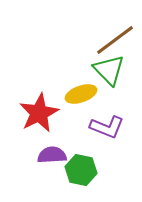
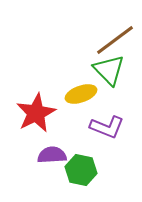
red star: moved 3 px left
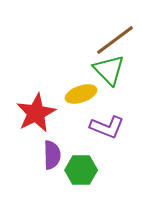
purple semicircle: rotated 92 degrees clockwise
green hexagon: rotated 12 degrees counterclockwise
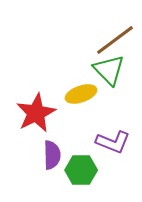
purple L-shape: moved 6 px right, 15 px down
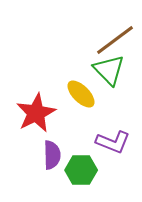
yellow ellipse: rotated 64 degrees clockwise
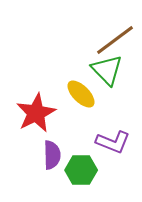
green triangle: moved 2 px left
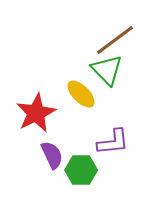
purple L-shape: rotated 28 degrees counterclockwise
purple semicircle: rotated 24 degrees counterclockwise
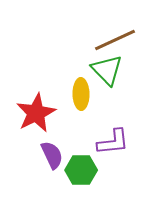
brown line: rotated 12 degrees clockwise
yellow ellipse: rotated 44 degrees clockwise
